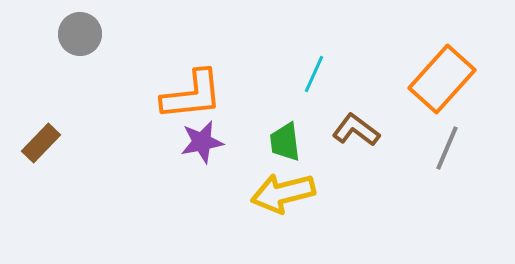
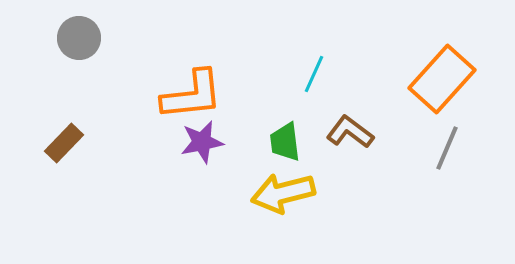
gray circle: moved 1 px left, 4 px down
brown L-shape: moved 6 px left, 2 px down
brown rectangle: moved 23 px right
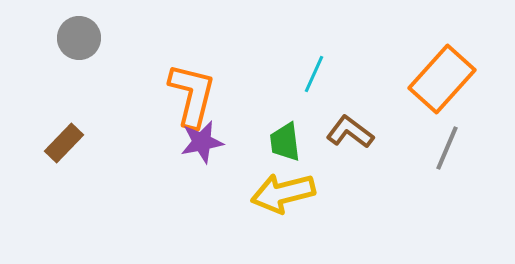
orange L-shape: rotated 70 degrees counterclockwise
